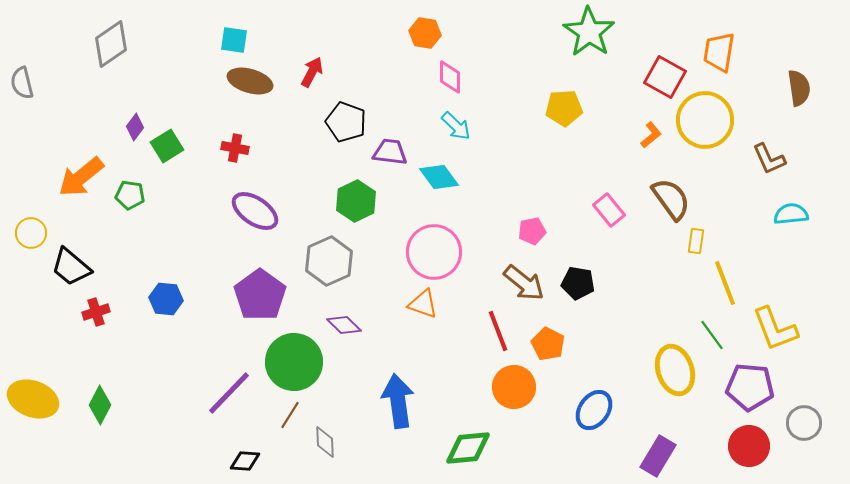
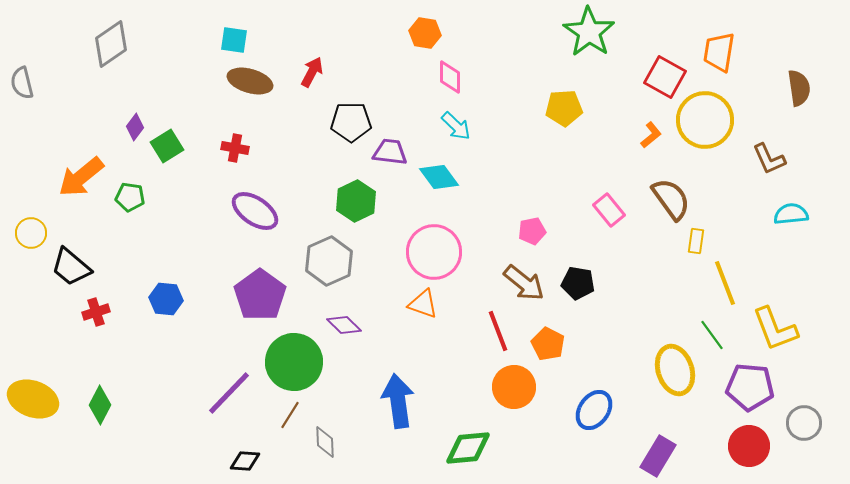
black pentagon at (346, 122): moved 5 px right; rotated 21 degrees counterclockwise
green pentagon at (130, 195): moved 2 px down
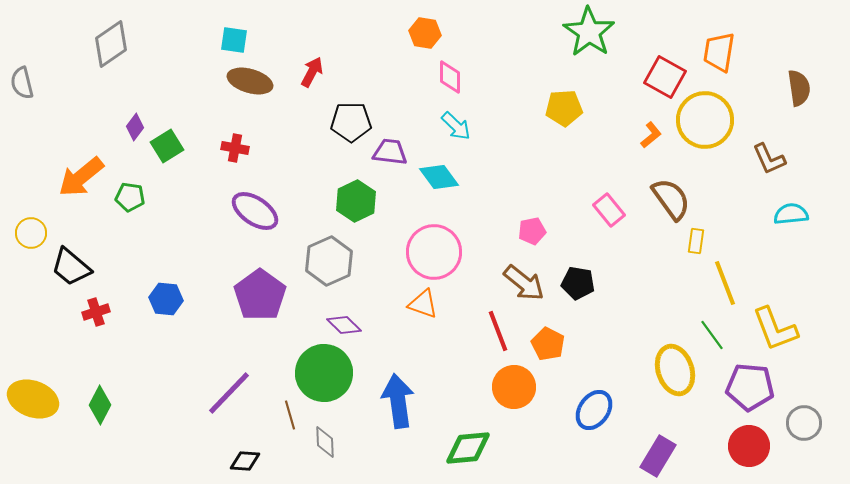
green circle at (294, 362): moved 30 px right, 11 px down
brown line at (290, 415): rotated 48 degrees counterclockwise
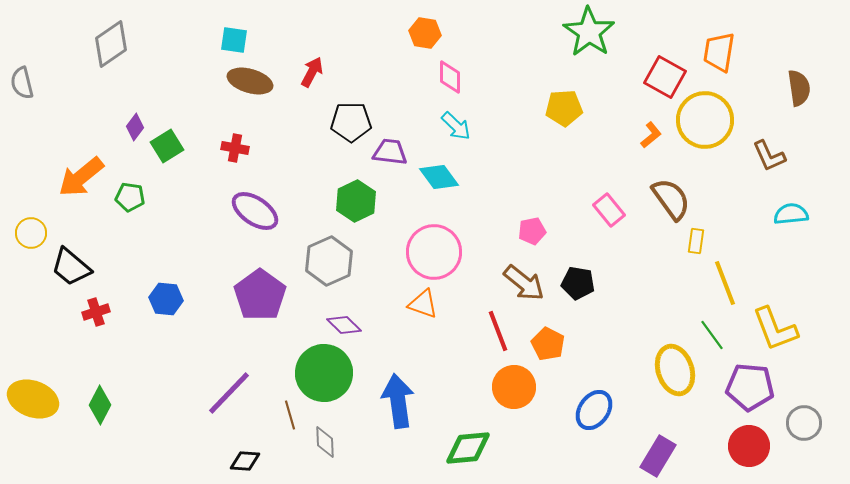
brown L-shape at (769, 159): moved 3 px up
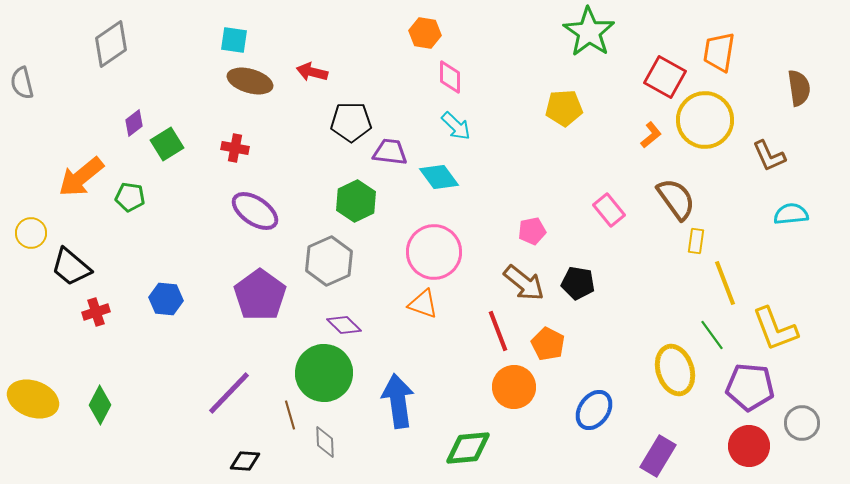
red arrow at (312, 72): rotated 104 degrees counterclockwise
purple diamond at (135, 127): moved 1 px left, 4 px up; rotated 16 degrees clockwise
green square at (167, 146): moved 2 px up
brown semicircle at (671, 199): moved 5 px right
gray circle at (804, 423): moved 2 px left
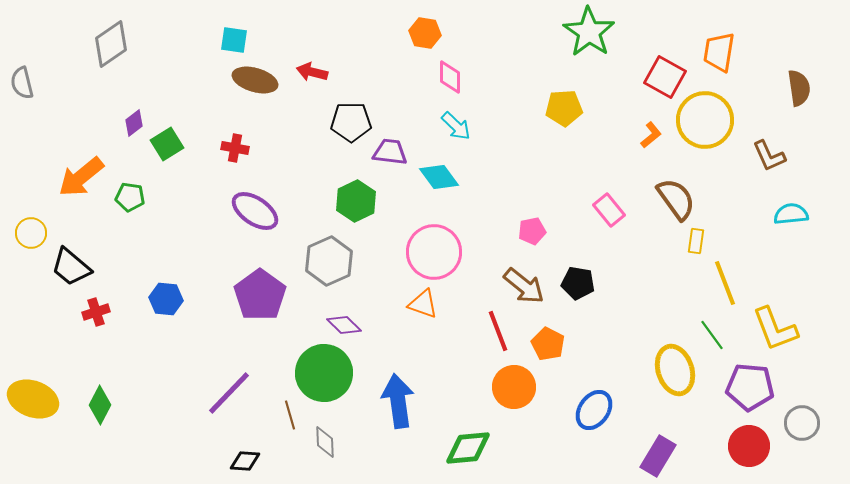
brown ellipse at (250, 81): moved 5 px right, 1 px up
brown arrow at (524, 283): moved 3 px down
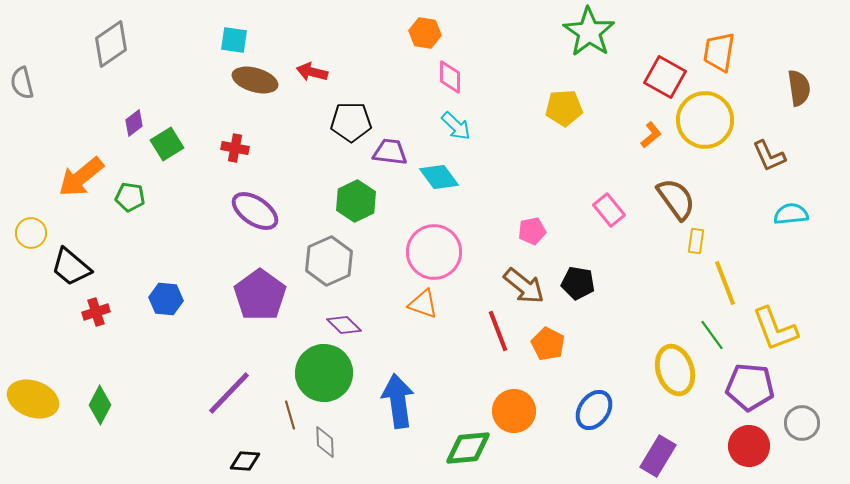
orange circle at (514, 387): moved 24 px down
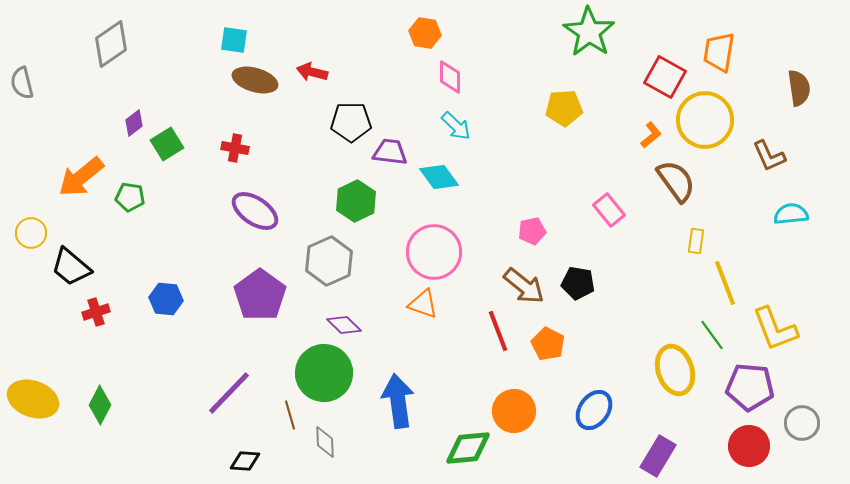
brown semicircle at (676, 199): moved 18 px up
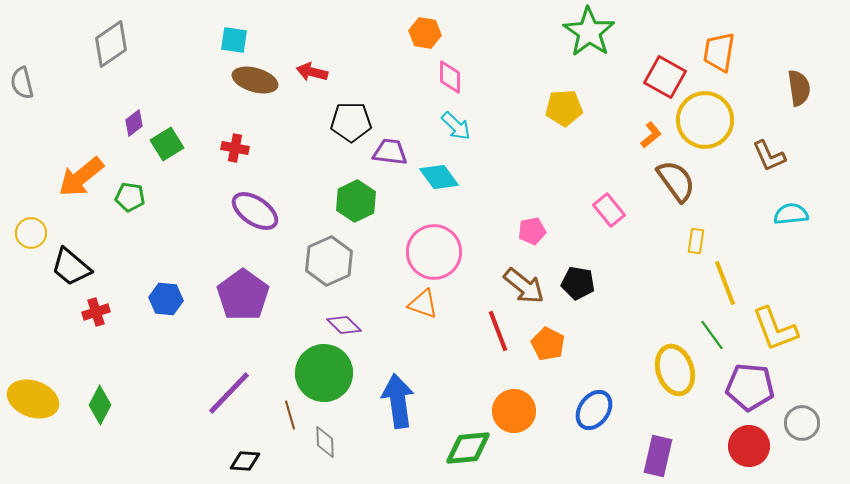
purple pentagon at (260, 295): moved 17 px left
purple rectangle at (658, 456): rotated 18 degrees counterclockwise
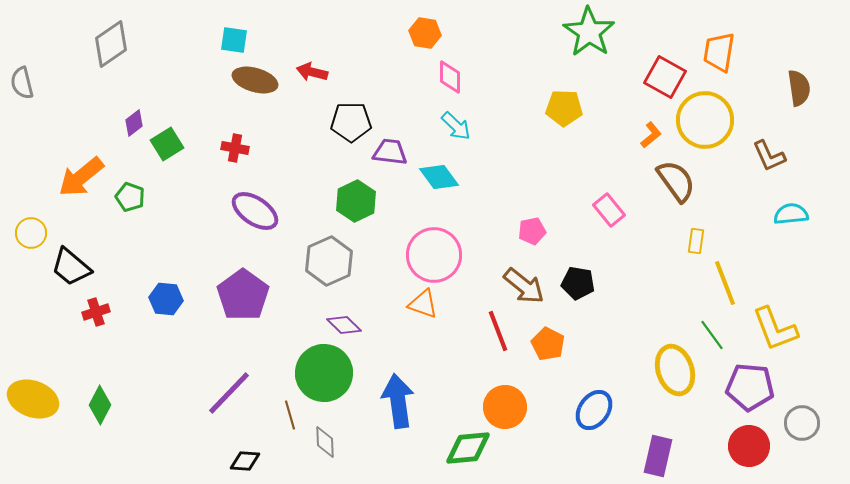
yellow pentagon at (564, 108): rotated 6 degrees clockwise
green pentagon at (130, 197): rotated 12 degrees clockwise
pink circle at (434, 252): moved 3 px down
orange circle at (514, 411): moved 9 px left, 4 px up
